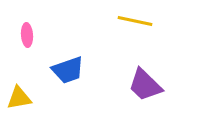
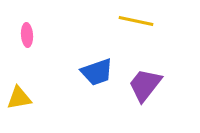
yellow line: moved 1 px right
blue trapezoid: moved 29 px right, 2 px down
purple trapezoid: rotated 84 degrees clockwise
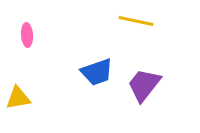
purple trapezoid: moved 1 px left
yellow triangle: moved 1 px left
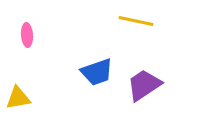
purple trapezoid: rotated 18 degrees clockwise
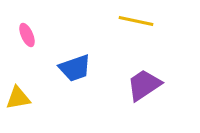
pink ellipse: rotated 20 degrees counterclockwise
blue trapezoid: moved 22 px left, 4 px up
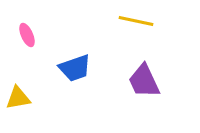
purple trapezoid: moved 4 px up; rotated 81 degrees counterclockwise
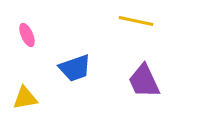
yellow triangle: moved 7 px right
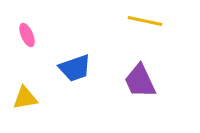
yellow line: moved 9 px right
purple trapezoid: moved 4 px left
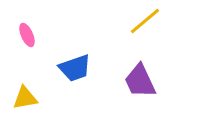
yellow line: rotated 52 degrees counterclockwise
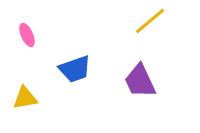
yellow line: moved 5 px right
blue trapezoid: moved 1 px down
